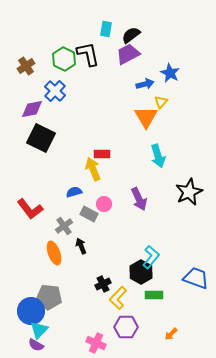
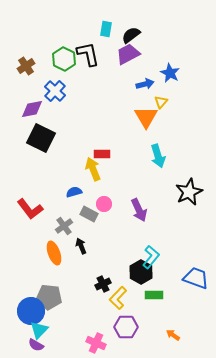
purple arrow: moved 11 px down
orange arrow: moved 2 px right, 1 px down; rotated 80 degrees clockwise
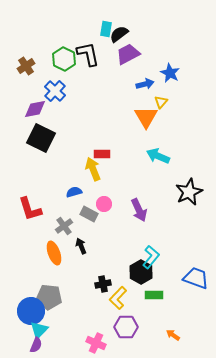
black semicircle: moved 12 px left, 1 px up
purple diamond: moved 3 px right
cyan arrow: rotated 130 degrees clockwise
red L-shape: rotated 20 degrees clockwise
black cross: rotated 14 degrees clockwise
purple semicircle: rotated 98 degrees counterclockwise
